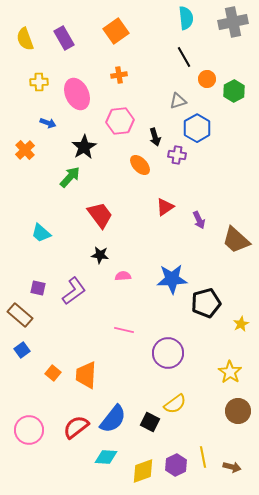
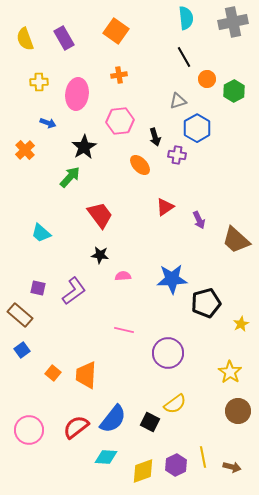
orange square at (116, 31): rotated 20 degrees counterclockwise
pink ellipse at (77, 94): rotated 32 degrees clockwise
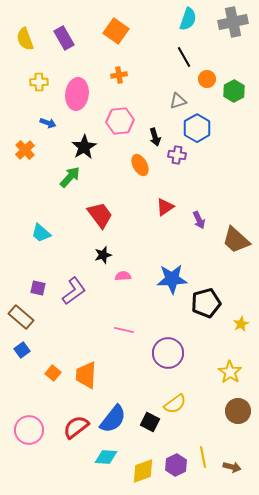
cyan semicircle at (186, 18): moved 2 px right, 1 px down; rotated 25 degrees clockwise
orange ellipse at (140, 165): rotated 15 degrees clockwise
black star at (100, 255): moved 3 px right; rotated 24 degrees counterclockwise
brown rectangle at (20, 315): moved 1 px right, 2 px down
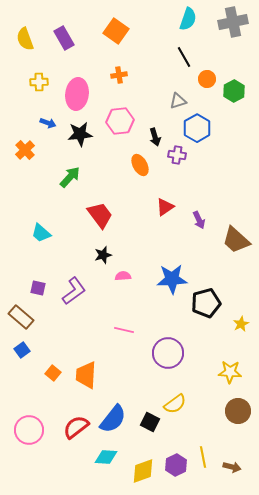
black star at (84, 147): moved 4 px left, 13 px up; rotated 25 degrees clockwise
yellow star at (230, 372): rotated 30 degrees counterclockwise
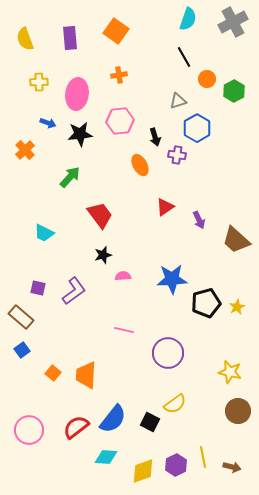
gray cross at (233, 22): rotated 16 degrees counterclockwise
purple rectangle at (64, 38): moved 6 px right; rotated 25 degrees clockwise
cyan trapezoid at (41, 233): moved 3 px right; rotated 15 degrees counterclockwise
yellow star at (241, 324): moved 4 px left, 17 px up
yellow star at (230, 372): rotated 10 degrees clockwise
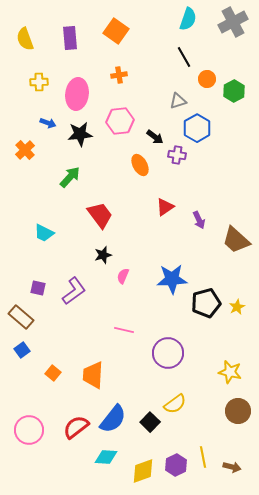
black arrow at (155, 137): rotated 36 degrees counterclockwise
pink semicircle at (123, 276): rotated 63 degrees counterclockwise
orange trapezoid at (86, 375): moved 7 px right
black square at (150, 422): rotated 18 degrees clockwise
